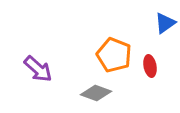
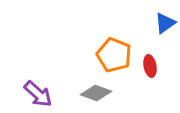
purple arrow: moved 25 px down
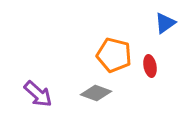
orange pentagon: rotated 8 degrees counterclockwise
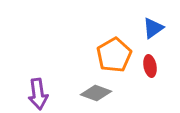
blue triangle: moved 12 px left, 5 px down
orange pentagon: rotated 28 degrees clockwise
purple arrow: rotated 40 degrees clockwise
